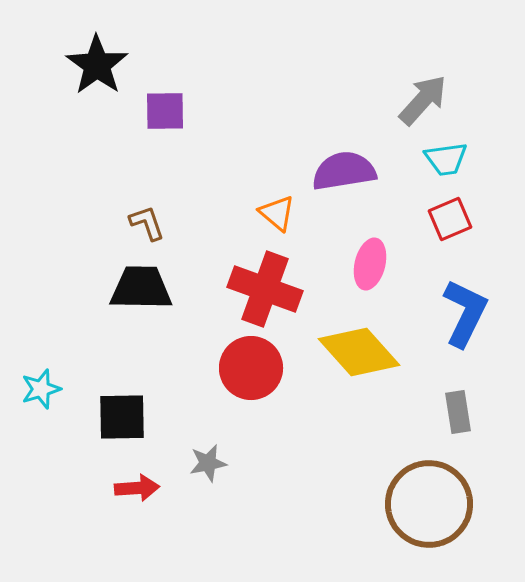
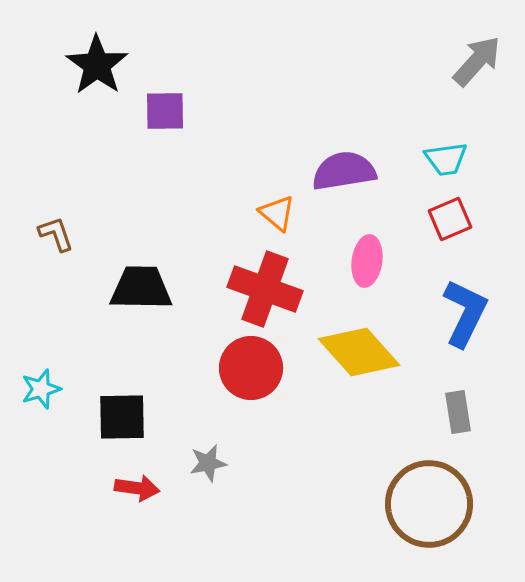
gray arrow: moved 54 px right, 39 px up
brown L-shape: moved 91 px left, 11 px down
pink ellipse: moved 3 px left, 3 px up; rotated 6 degrees counterclockwise
red arrow: rotated 12 degrees clockwise
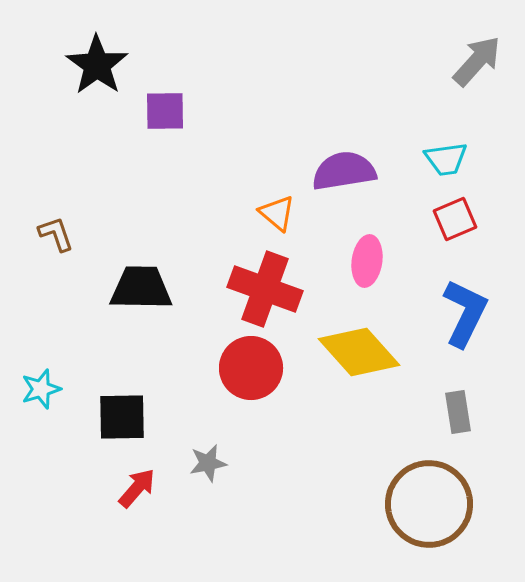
red square: moved 5 px right
red arrow: rotated 57 degrees counterclockwise
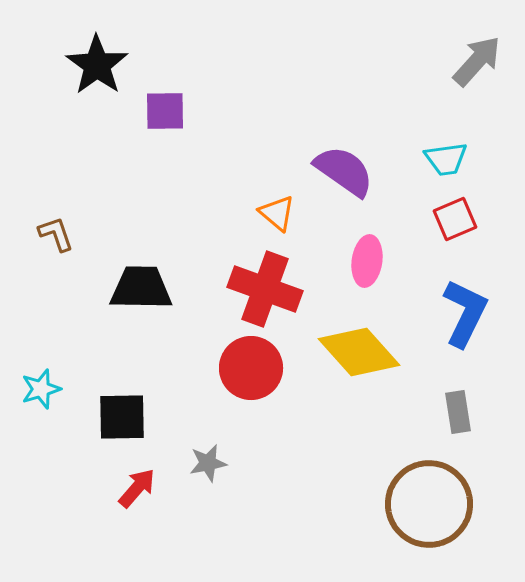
purple semicircle: rotated 44 degrees clockwise
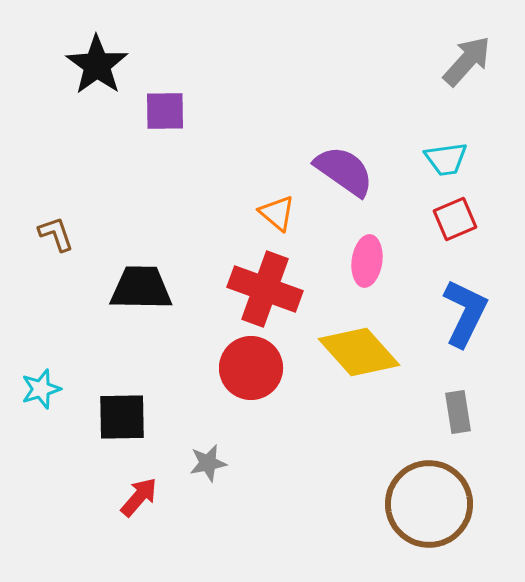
gray arrow: moved 10 px left
red arrow: moved 2 px right, 9 px down
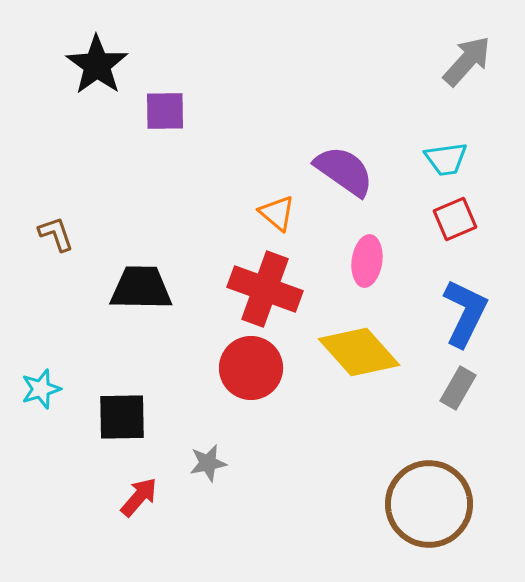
gray rectangle: moved 24 px up; rotated 39 degrees clockwise
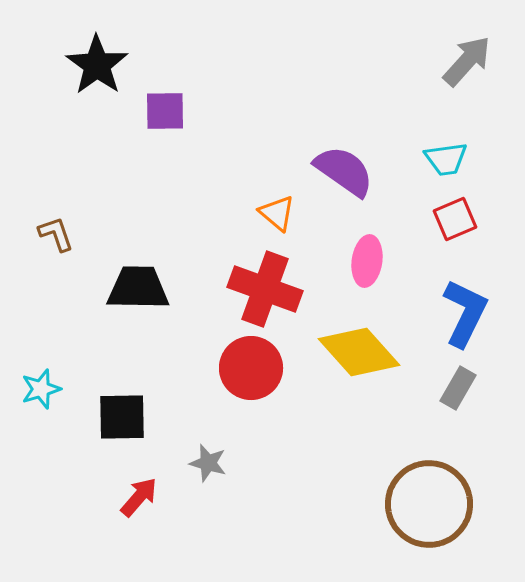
black trapezoid: moved 3 px left
gray star: rotated 27 degrees clockwise
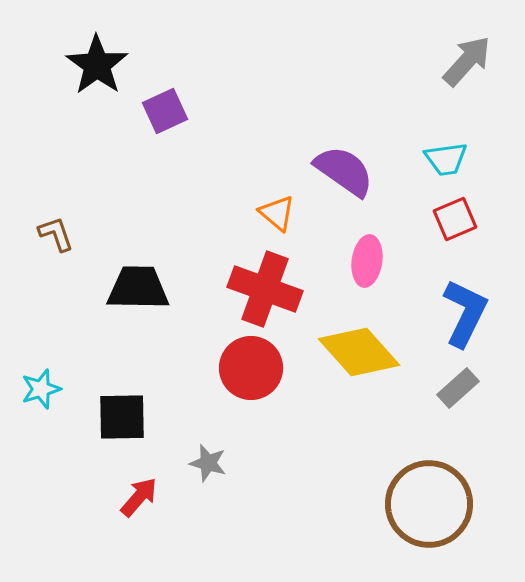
purple square: rotated 24 degrees counterclockwise
gray rectangle: rotated 18 degrees clockwise
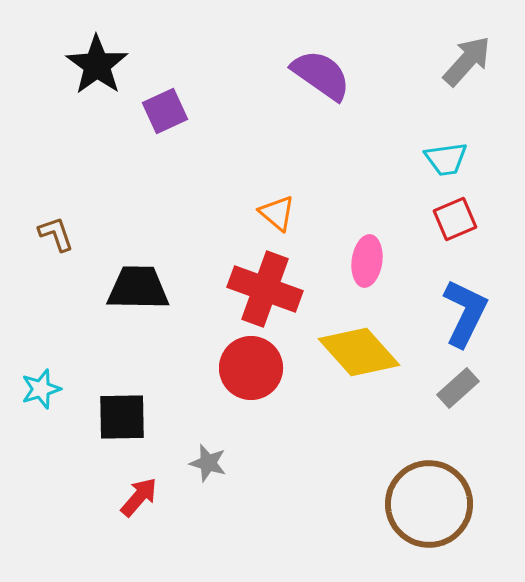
purple semicircle: moved 23 px left, 96 px up
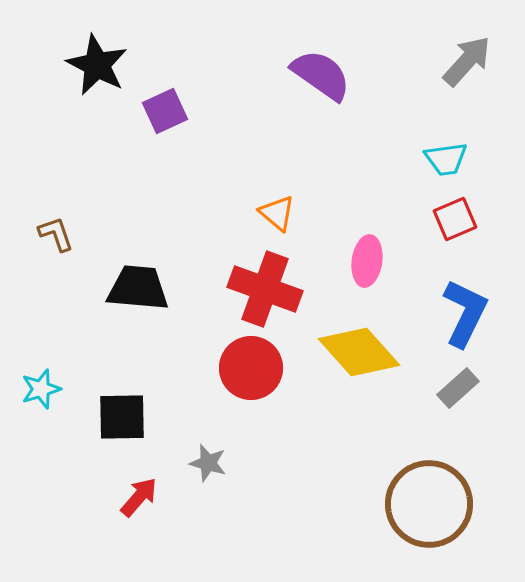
black star: rotated 8 degrees counterclockwise
black trapezoid: rotated 4 degrees clockwise
